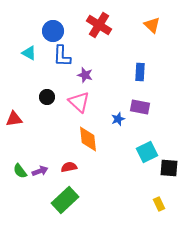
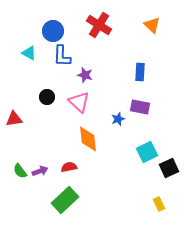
black square: rotated 30 degrees counterclockwise
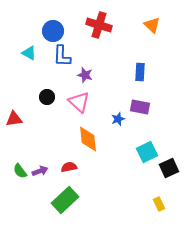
red cross: rotated 15 degrees counterclockwise
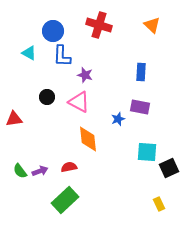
blue rectangle: moved 1 px right
pink triangle: rotated 15 degrees counterclockwise
cyan square: rotated 30 degrees clockwise
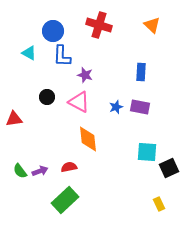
blue star: moved 2 px left, 12 px up
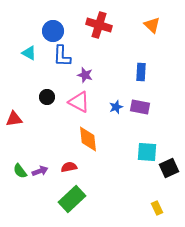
green rectangle: moved 7 px right, 1 px up
yellow rectangle: moved 2 px left, 4 px down
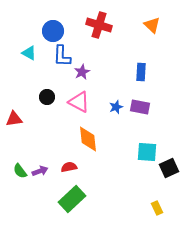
purple star: moved 3 px left, 3 px up; rotated 28 degrees clockwise
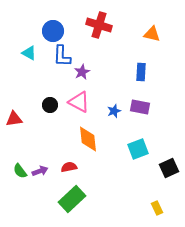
orange triangle: moved 9 px down; rotated 30 degrees counterclockwise
black circle: moved 3 px right, 8 px down
blue star: moved 2 px left, 4 px down
cyan square: moved 9 px left, 3 px up; rotated 25 degrees counterclockwise
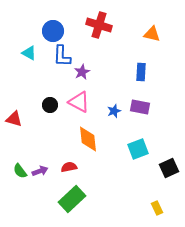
red triangle: rotated 24 degrees clockwise
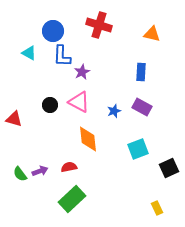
purple rectangle: moved 2 px right; rotated 18 degrees clockwise
green semicircle: moved 3 px down
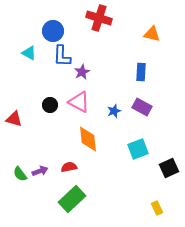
red cross: moved 7 px up
